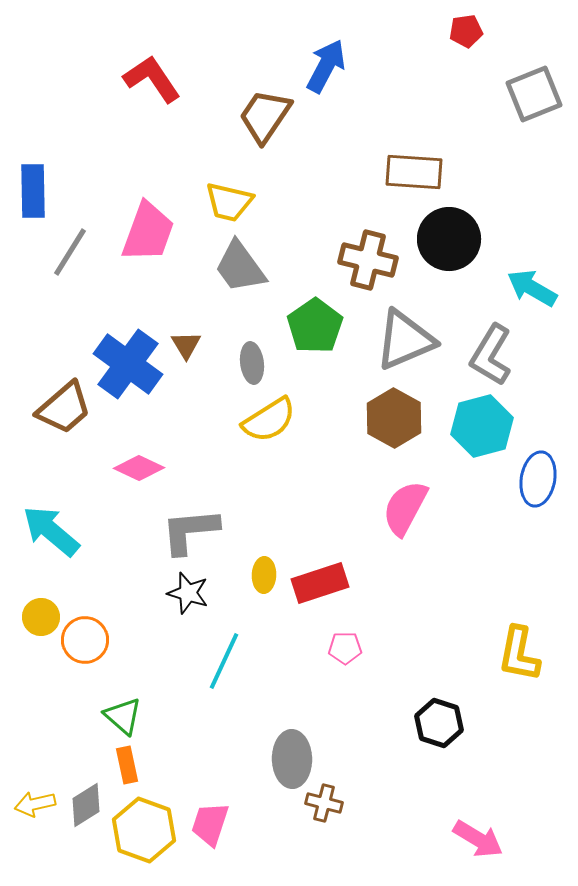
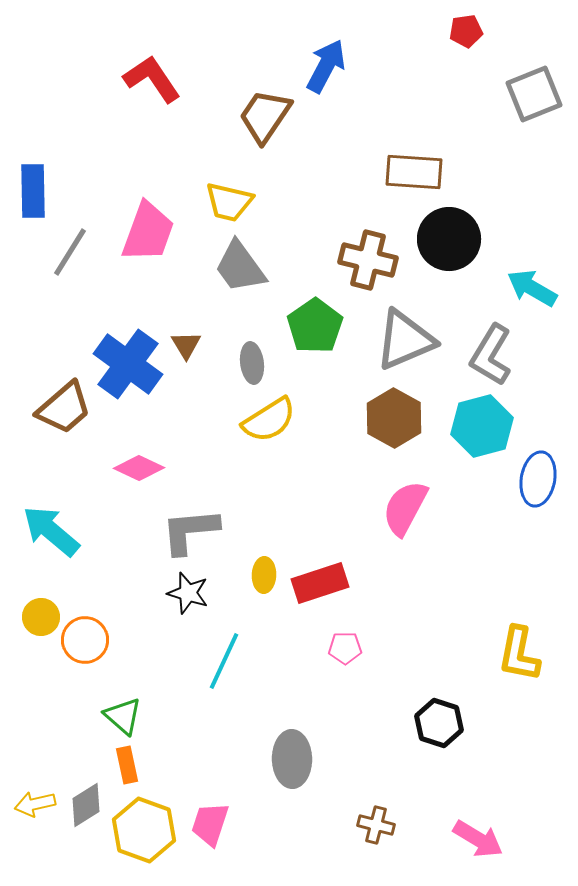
brown cross at (324, 803): moved 52 px right, 22 px down
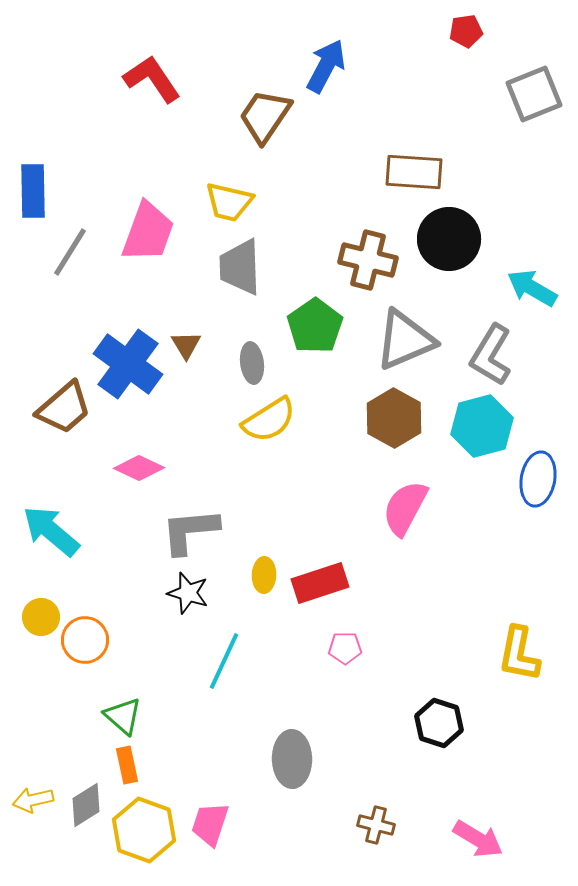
gray trapezoid at (240, 267): rotated 34 degrees clockwise
yellow arrow at (35, 804): moved 2 px left, 4 px up
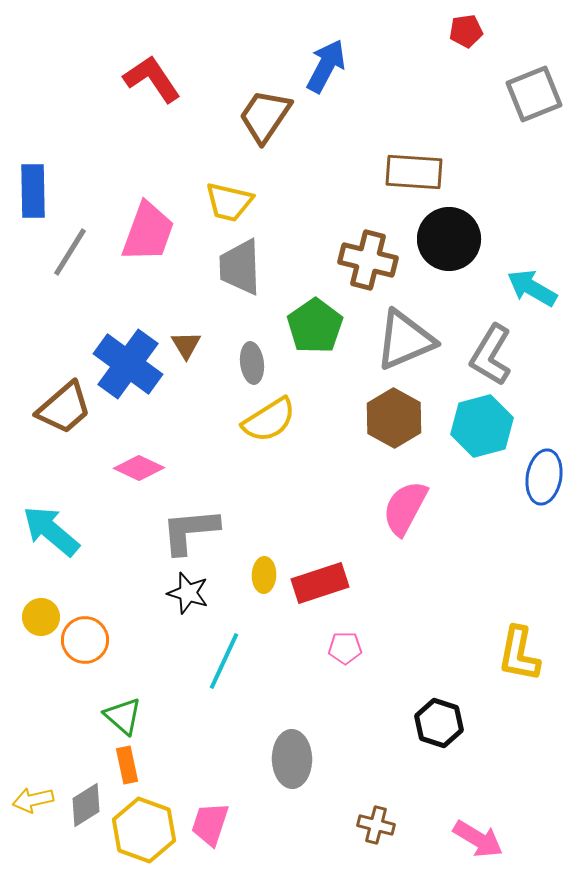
blue ellipse at (538, 479): moved 6 px right, 2 px up
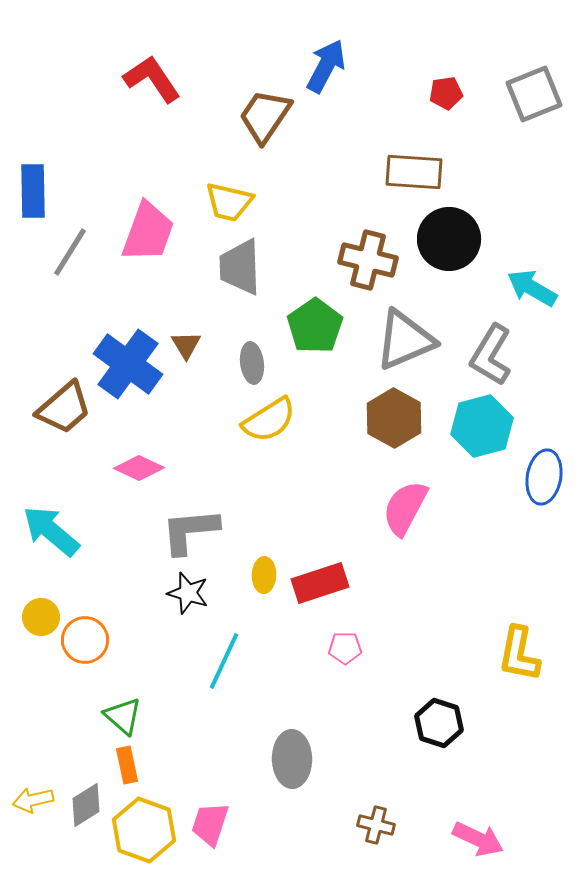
red pentagon at (466, 31): moved 20 px left, 62 px down
pink arrow at (478, 839): rotated 6 degrees counterclockwise
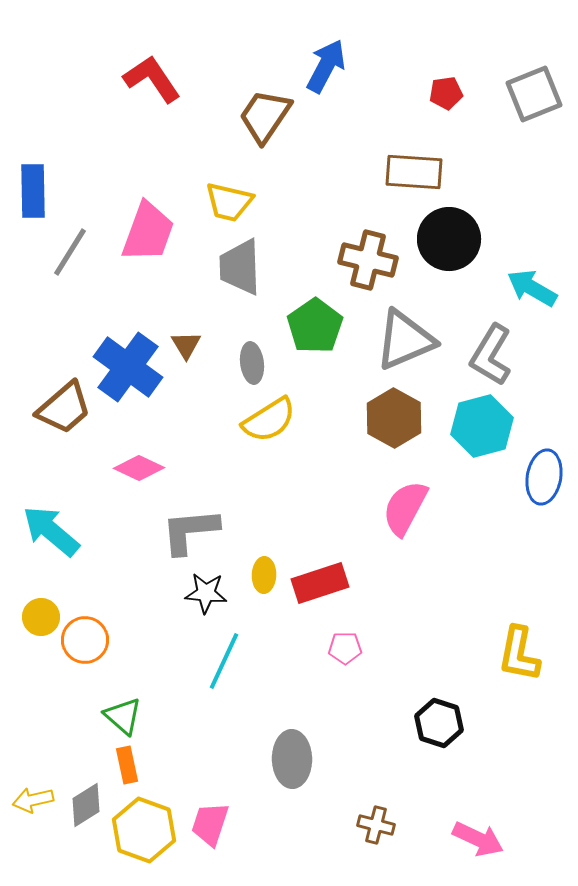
blue cross at (128, 364): moved 3 px down
black star at (188, 593): moved 18 px right; rotated 12 degrees counterclockwise
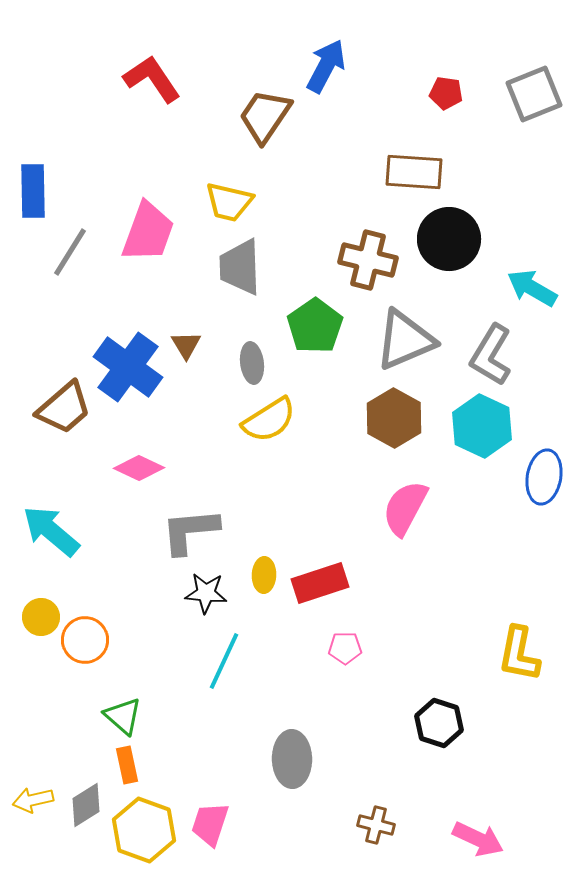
red pentagon at (446, 93): rotated 16 degrees clockwise
cyan hexagon at (482, 426): rotated 20 degrees counterclockwise
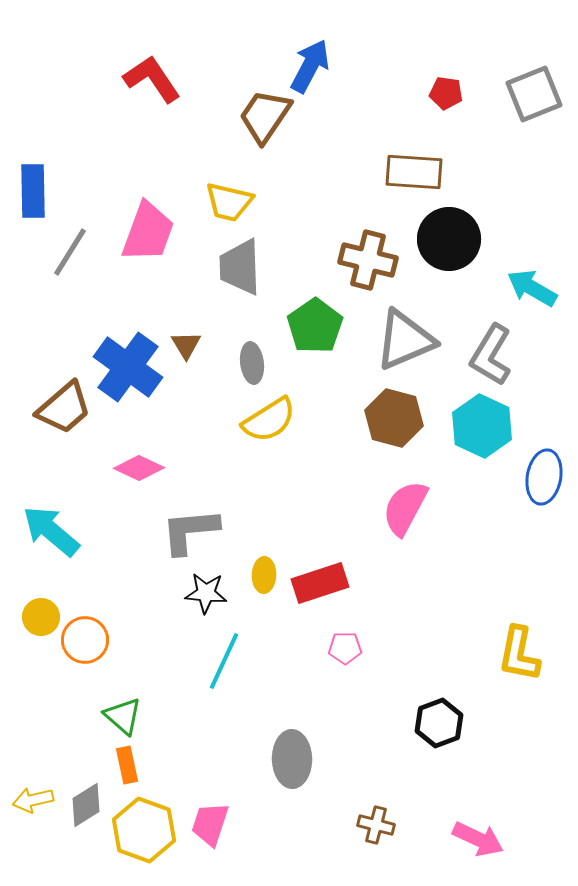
blue arrow at (326, 66): moved 16 px left
brown hexagon at (394, 418): rotated 14 degrees counterclockwise
black hexagon at (439, 723): rotated 21 degrees clockwise
